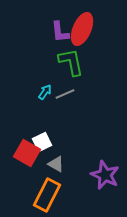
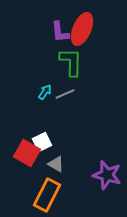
green L-shape: rotated 12 degrees clockwise
purple star: moved 2 px right; rotated 8 degrees counterclockwise
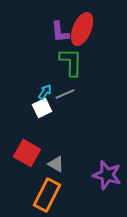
white square: moved 34 px up
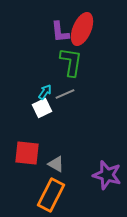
green L-shape: rotated 8 degrees clockwise
red square: rotated 24 degrees counterclockwise
orange rectangle: moved 4 px right
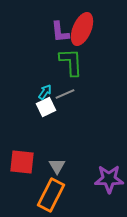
green L-shape: rotated 12 degrees counterclockwise
white square: moved 4 px right, 1 px up
red square: moved 5 px left, 9 px down
gray triangle: moved 1 px right, 2 px down; rotated 30 degrees clockwise
purple star: moved 2 px right, 4 px down; rotated 16 degrees counterclockwise
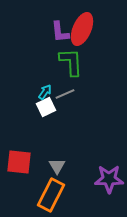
red square: moved 3 px left
